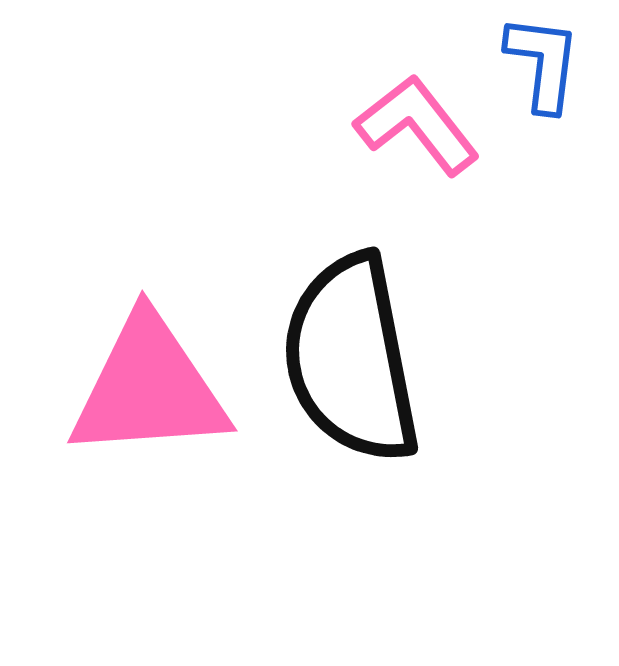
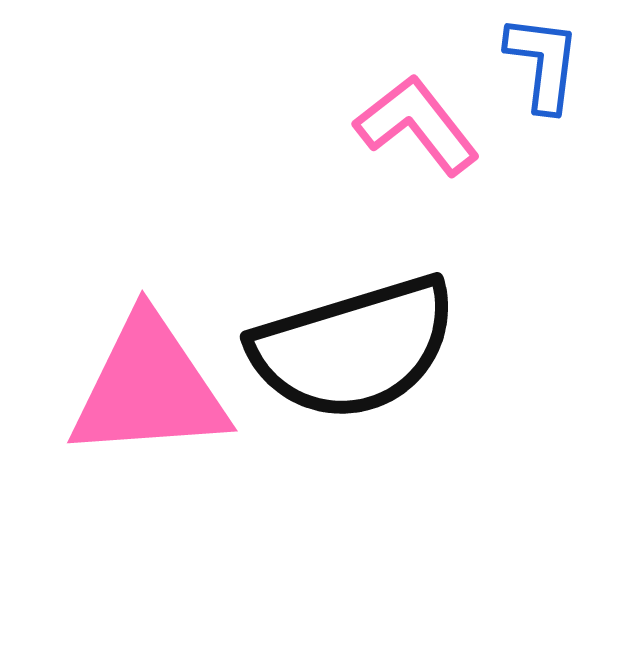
black semicircle: moved 3 px right, 11 px up; rotated 96 degrees counterclockwise
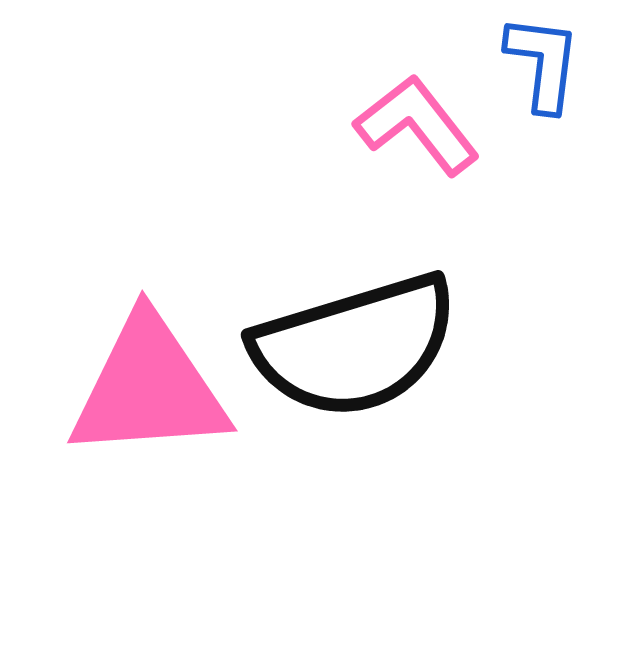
black semicircle: moved 1 px right, 2 px up
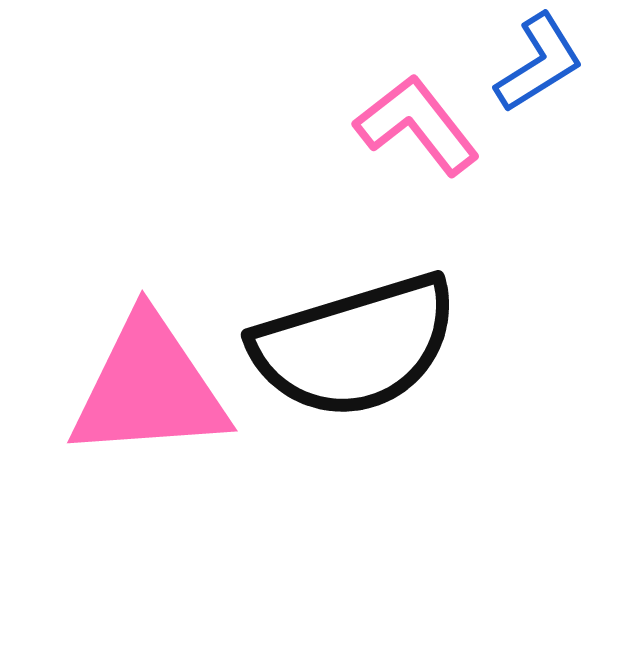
blue L-shape: moved 4 px left; rotated 51 degrees clockwise
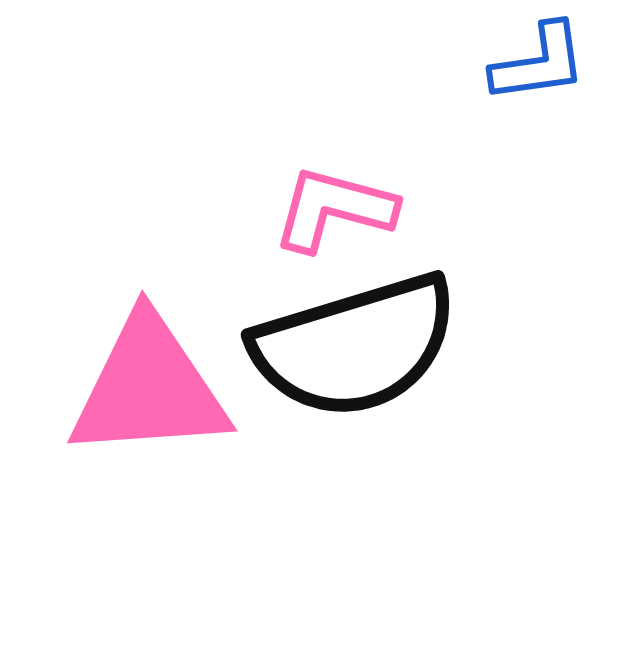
blue L-shape: rotated 24 degrees clockwise
pink L-shape: moved 83 px left, 84 px down; rotated 37 degrees counterclockwise
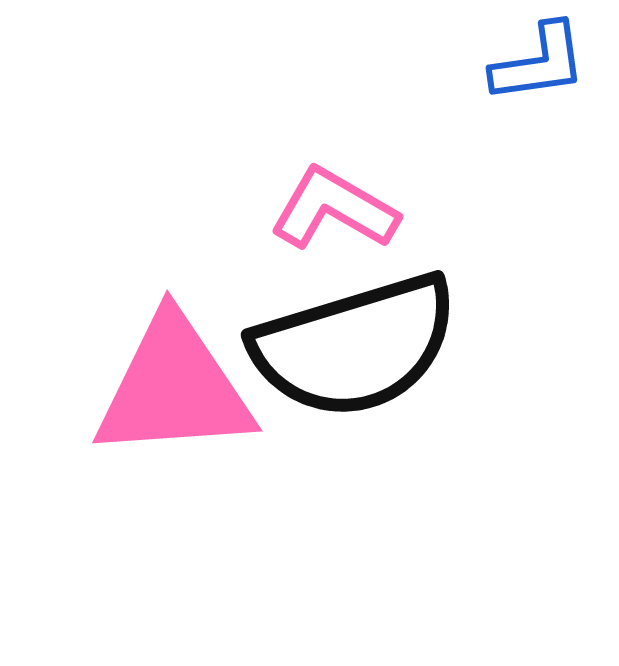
pink L-shape: rotated 15 degrees clockwise
pink triangle: moved 25 px right
